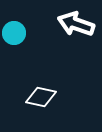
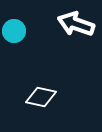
cyan circle: moved 2 px up
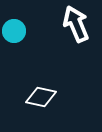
white arrow: rotated 48 degrees clockwise
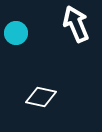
cyan circle: moved 2 px right, 2 px down
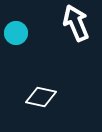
white arrow: moved 1 px up
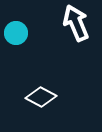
white diamond: rotated 16 degrees clockwise
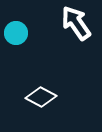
white arrow: rotated 12 degrees counterclockwise
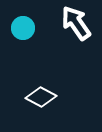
cyan circle: moved 7 px right, 5 px up
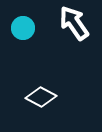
white arrow: moved 2 px left
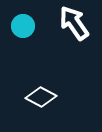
cyan circle: moved 2 px up
